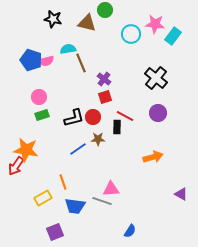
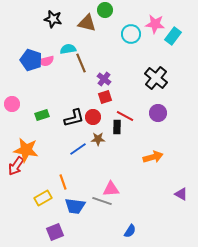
pink circle: moved 27 px left, 7 px down
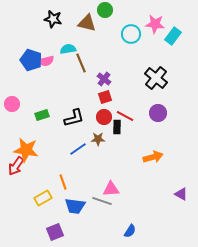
red circle: moved 11 px right
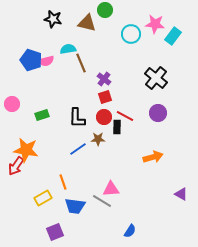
black L-shape: moved 3 px right; rotated 105 degrees clockwise
gray line: rotated 12 degrees clockwise
